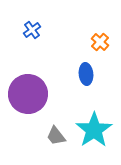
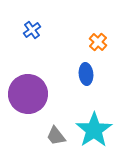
orange cross: moved 2 px left
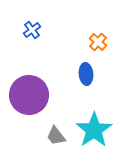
purple circle: moved 1 px right, 1 px down
